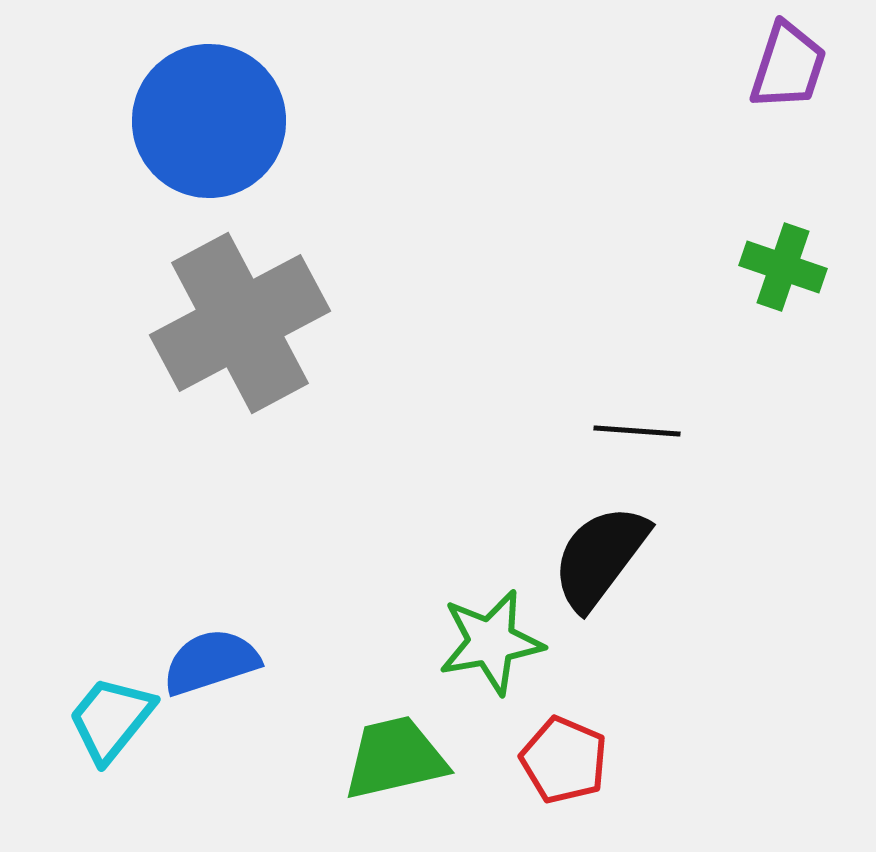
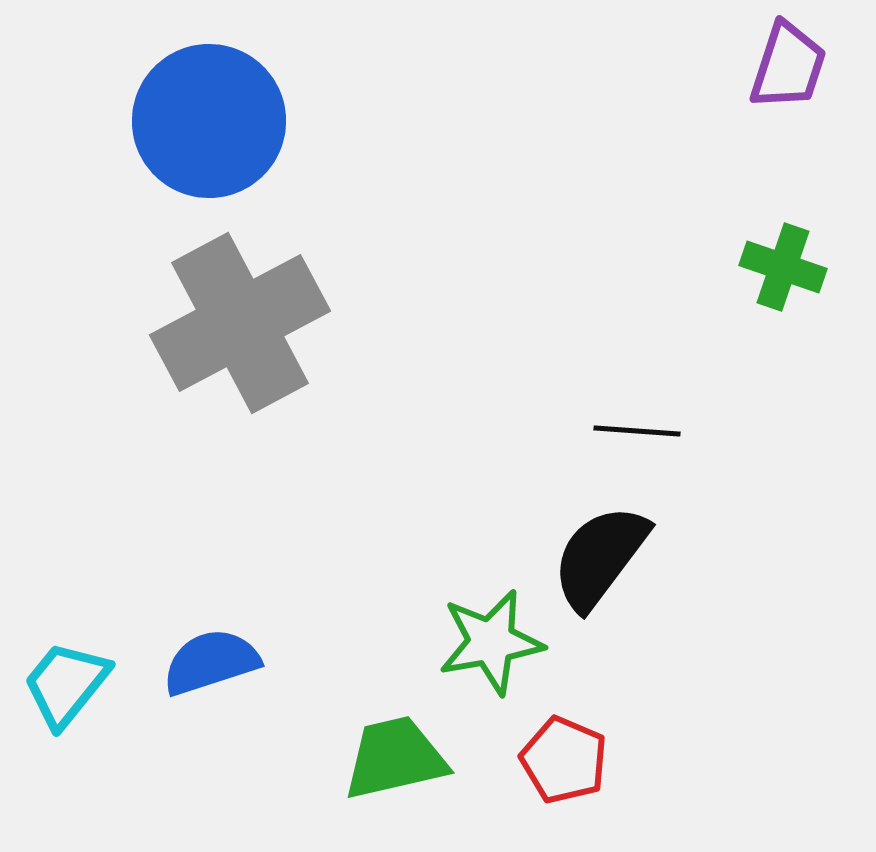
cyan trapezoid: moved 45 px left, 35 px up
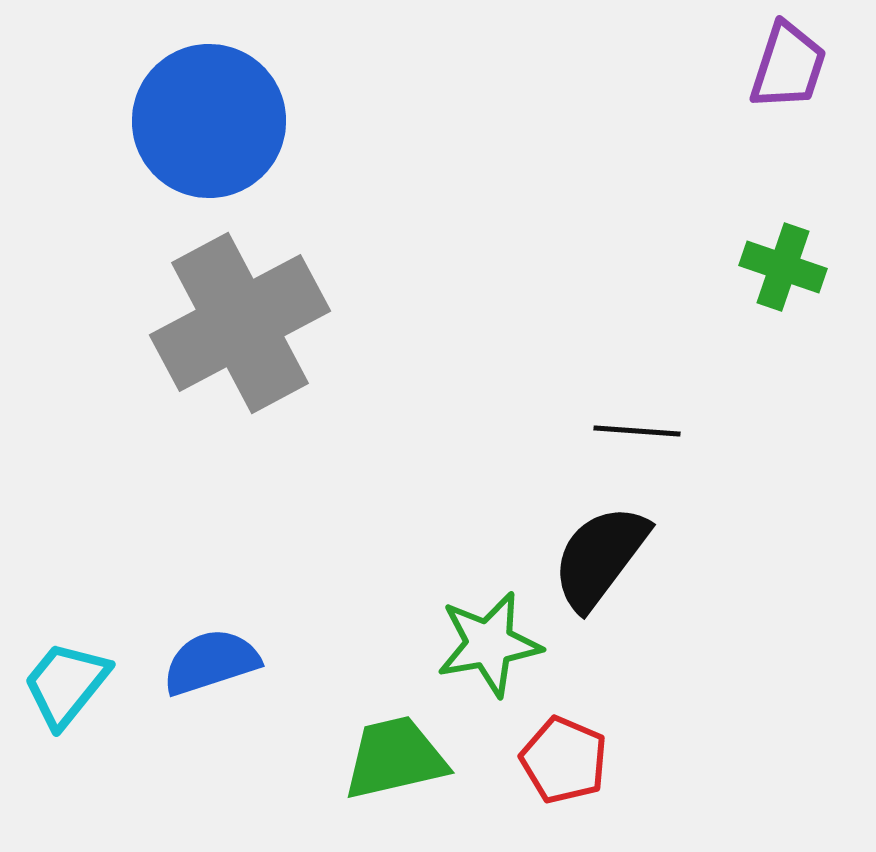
green star: moved 2 px left, 2 px down
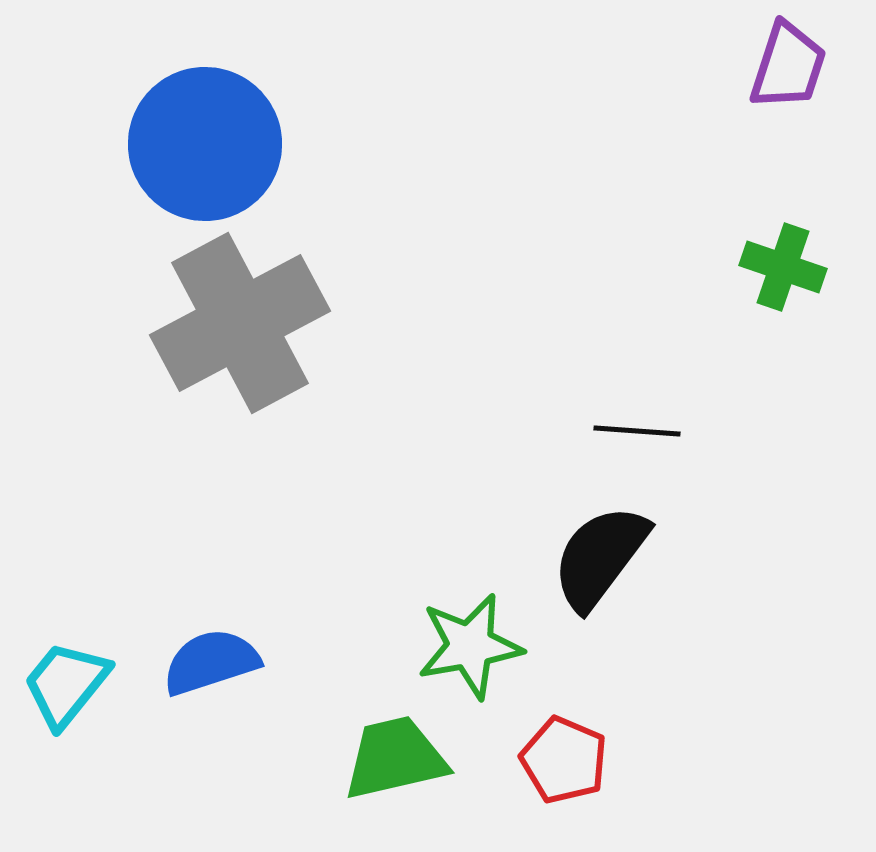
blue circle: moved 4 px left, 23 px down
green star: moved 19 px left, 2 px down
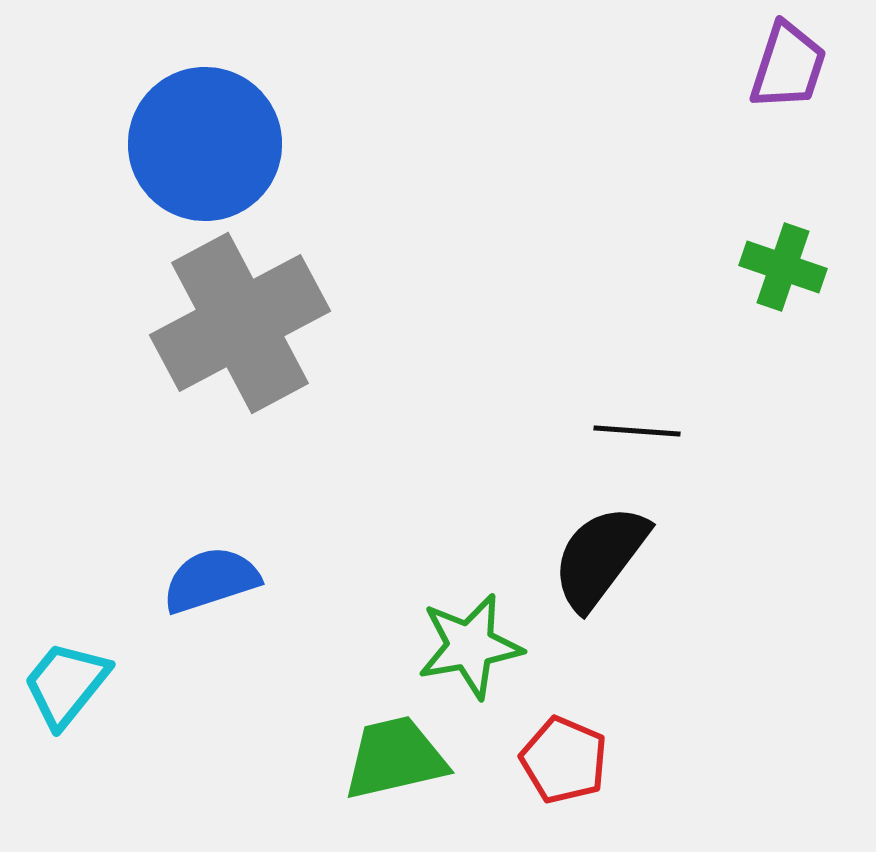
blue semicircle: moved 82 px up
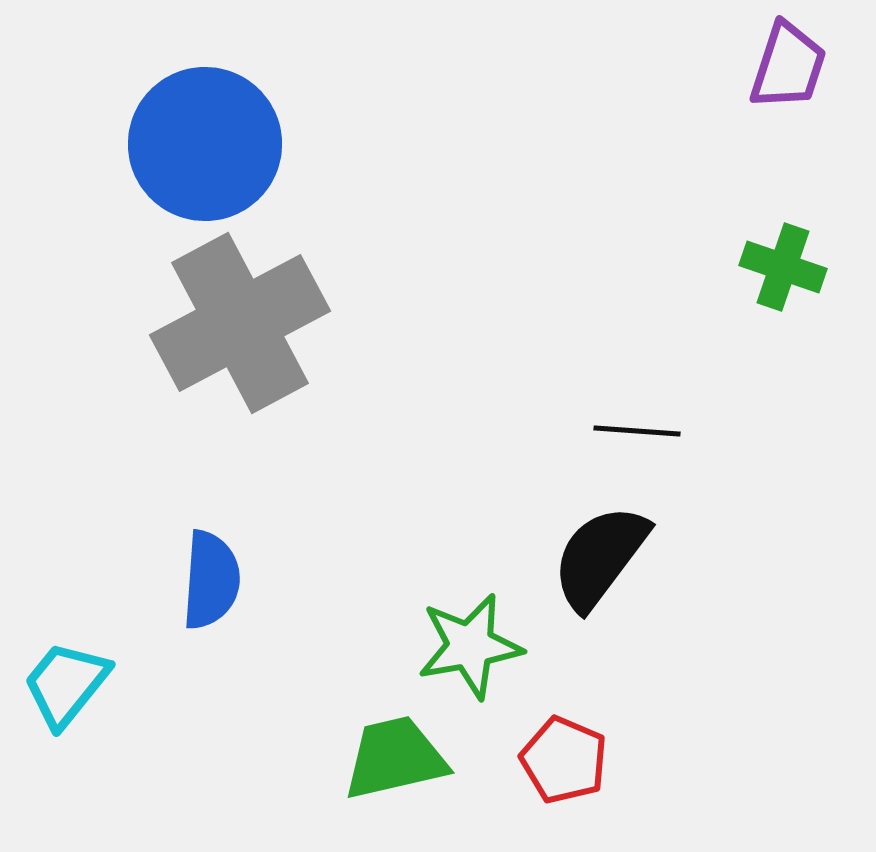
blue semicircle: rotated 112 degrees clockwise
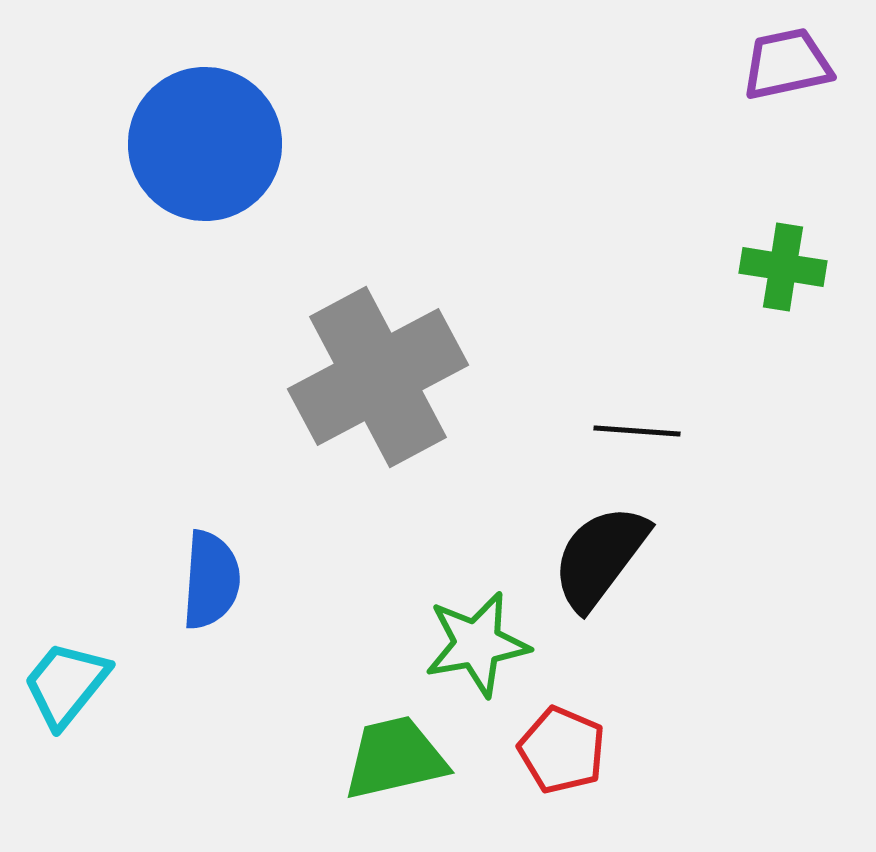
purple trapezoid: moved 1 px left, 2 px up; rotated 120 degrees counterclockwise
green cross: rotated 10 degrees counterclockwise
gray cross: moved 138 px right, 54 px down
green star: moved 7 px right, 2 px up
red pentagon: moved 2 px left, 10 px up
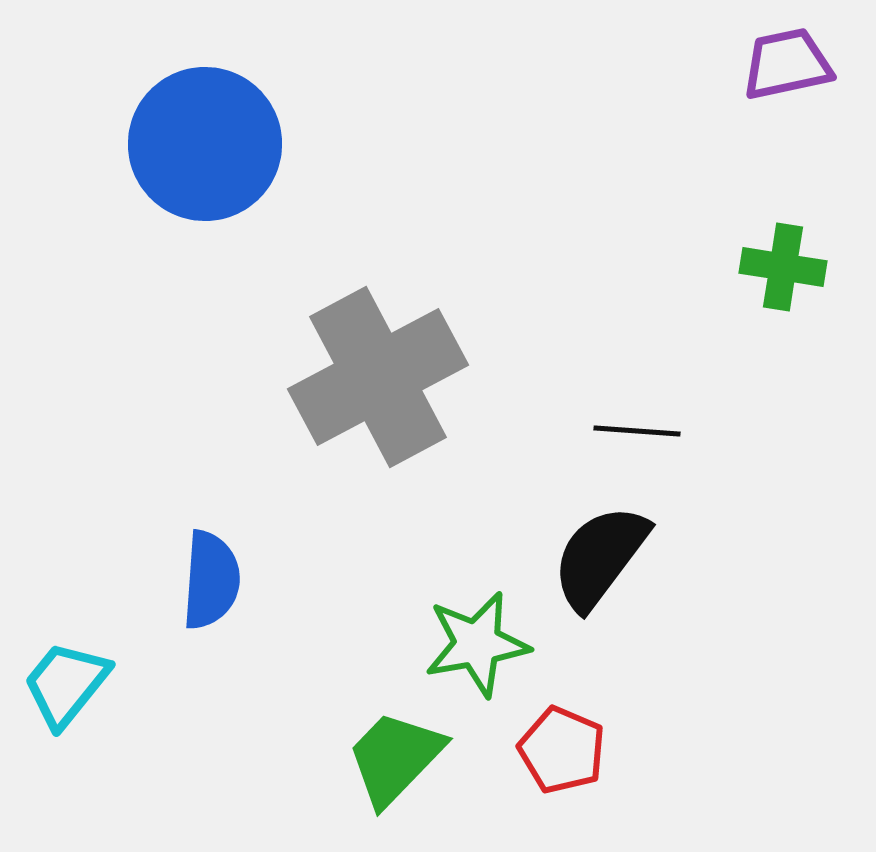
green trapezoid: rotated 33 degrees counterclockwise
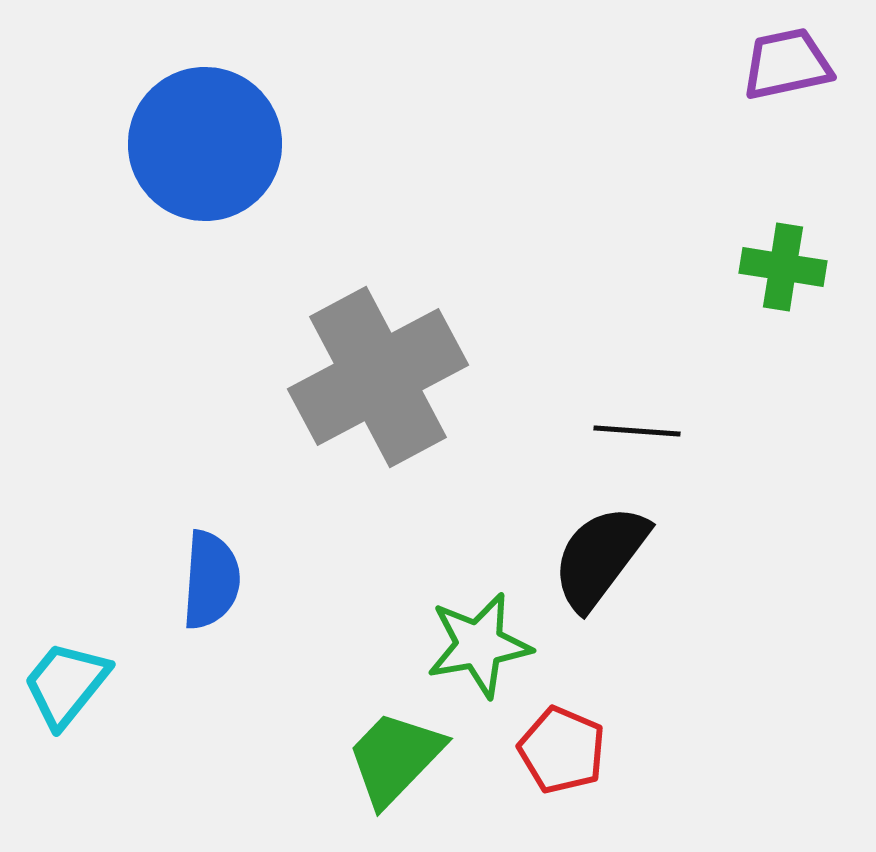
green star: moved 2 px right, 1 px down
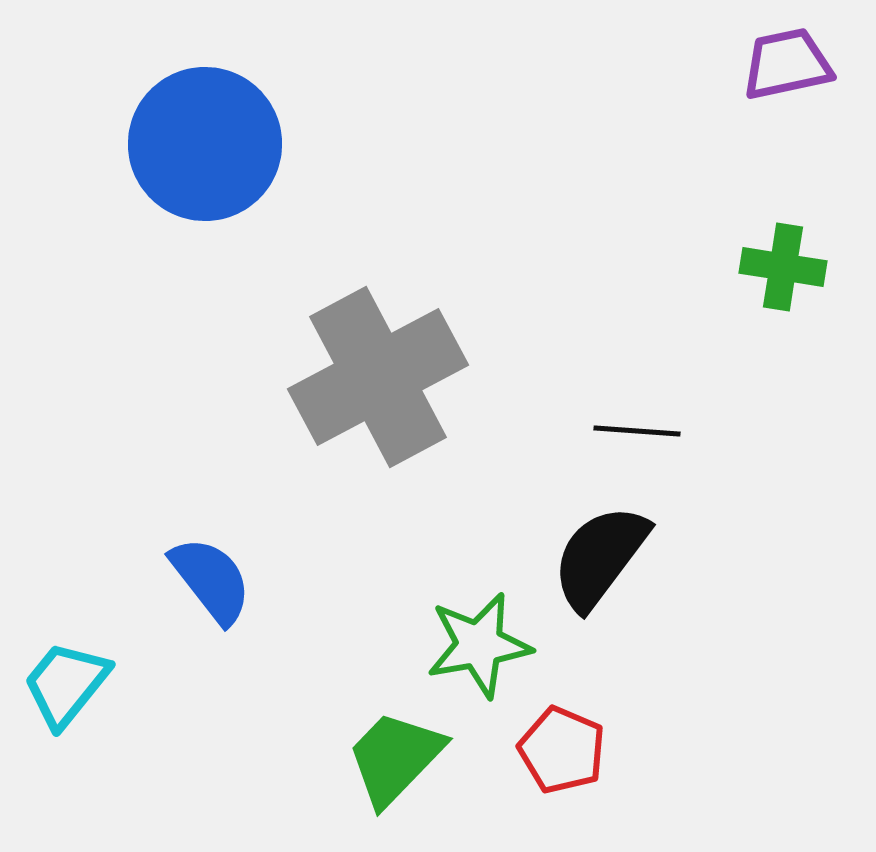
blue semicircle: rotated 42 degrees counterclockwise
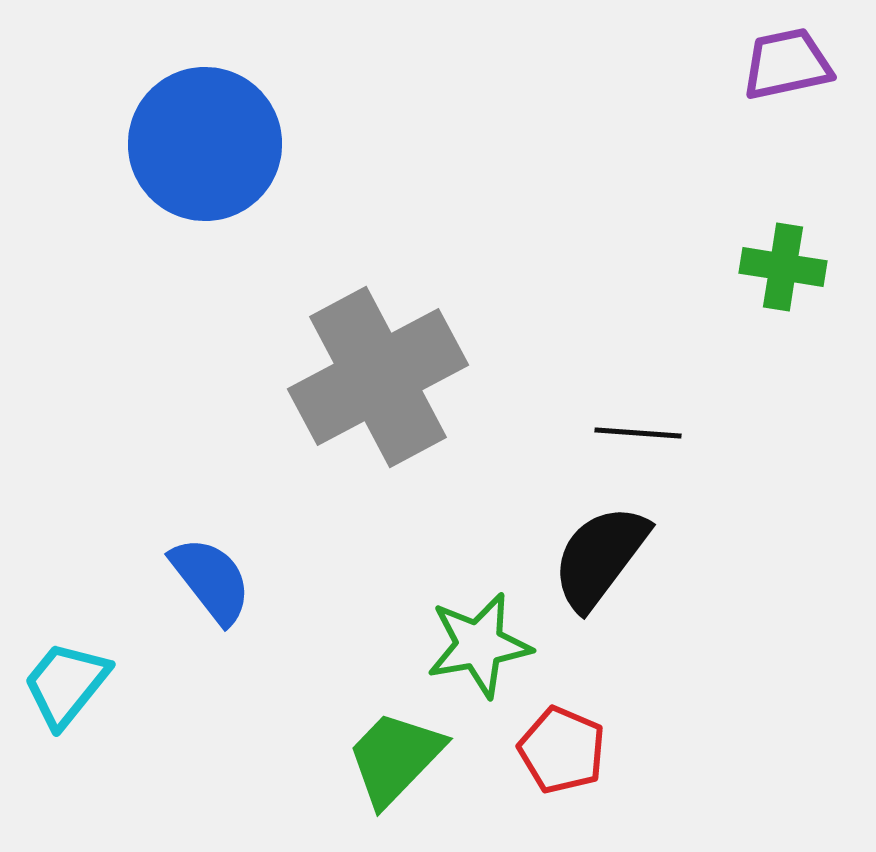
black line: moved 1 px right, 2 px down
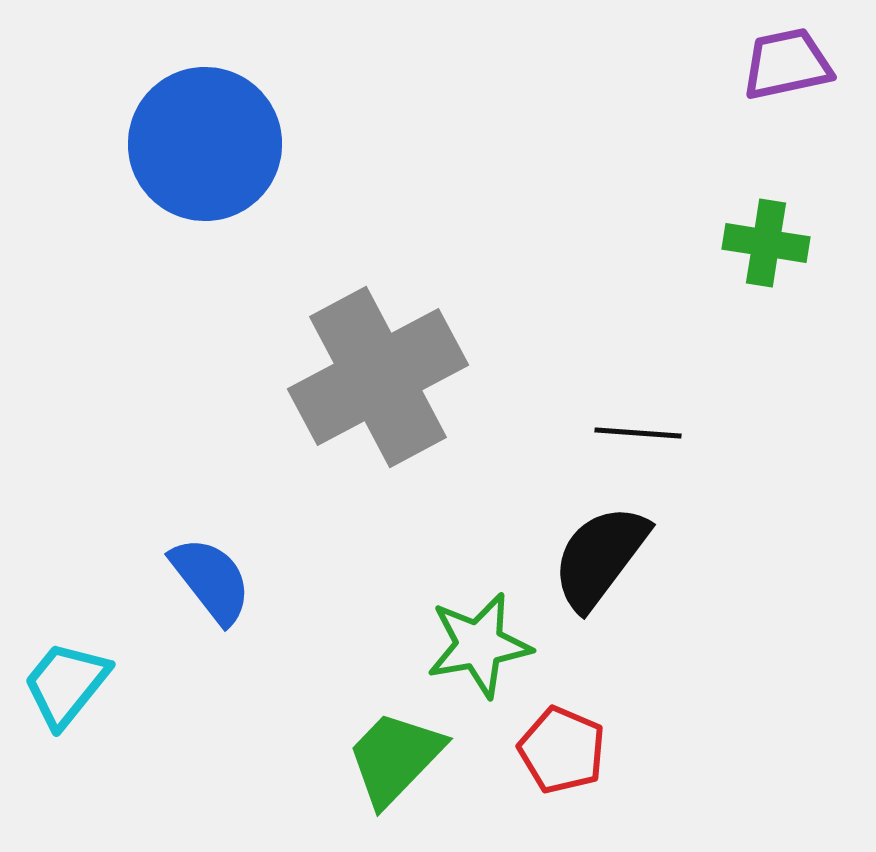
green cross: moved 17 px left, 24 px up
